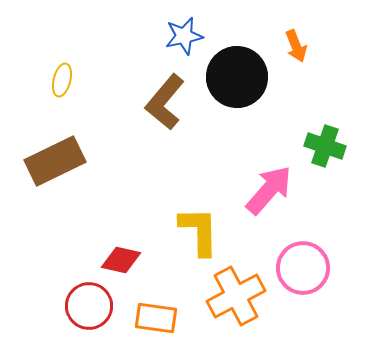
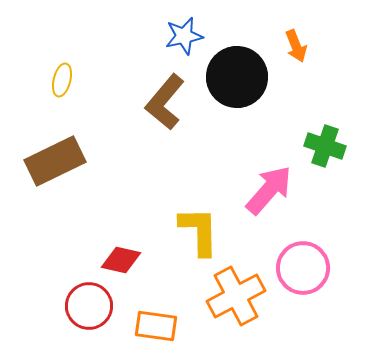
orange rectangle: moved 8 px down
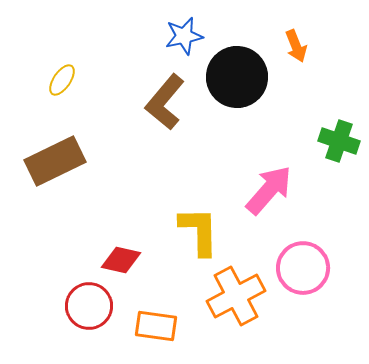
yellow ellipse: rotated 20 degrees clockwise
green cross: moved 14 px right, 5 px up
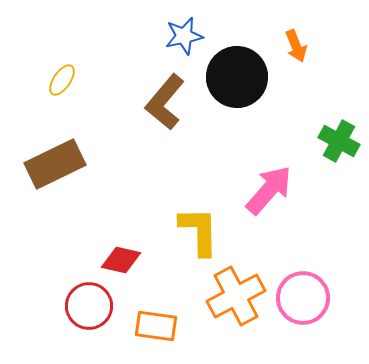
green cross: rotated 9 degrees clockwise
brown rectangle: moved 3 px down
pink circle: moved 30 px down
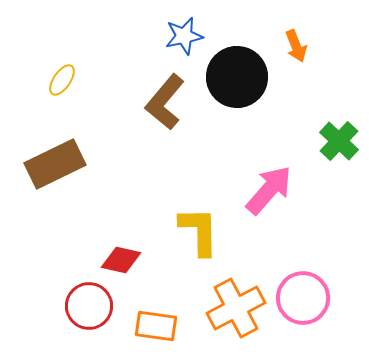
green cross: rotated 15 degrees clockwise
orange cross: moved 12 px down
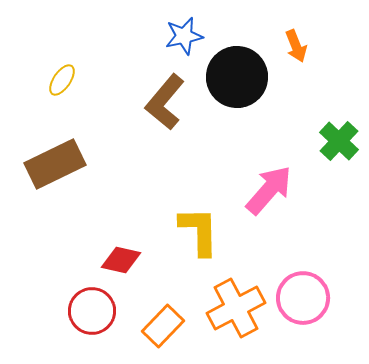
red circle: moved 3 px right, 5 px down
orange rectangle: moved 7 px right; rotated 54 degrees counterclockwise
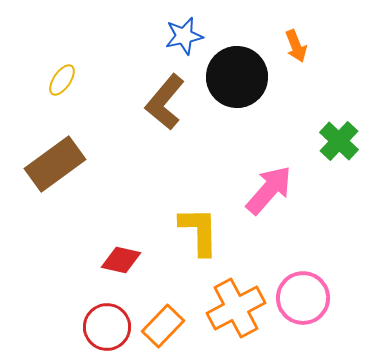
brown rectangle: rotated 10 degrees counterclockwise
red circle: moved 15 px right, 16 px down
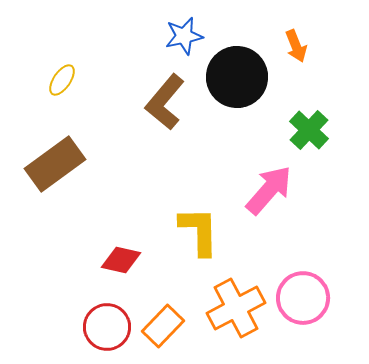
green cross: moved 30 px left, 11 px up
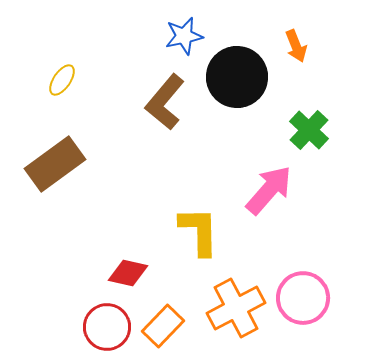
red diamond: moved 7 px right, 13 px down
